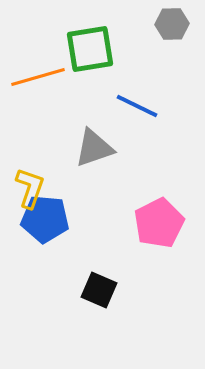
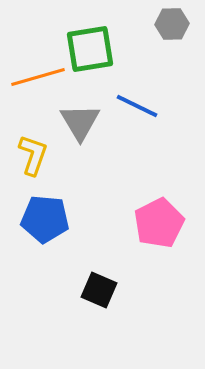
gray triangle: moved 14 px left, 26 px up; rotated 42 degrees counterclockwise
yellow L-shape: moved 3 px right, 33 px up
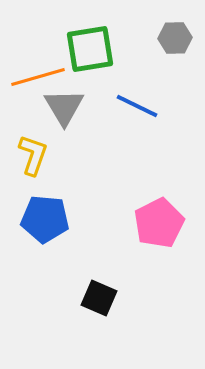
gray hexagon: moved 3 px right, 14 px down
gray triangle: moved 16 px left, 15 px up
black square: moved 8 px down
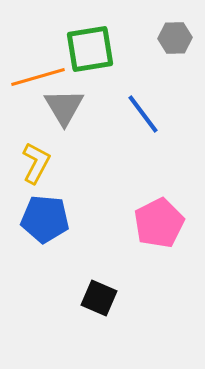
blue line: moved 6 px right, 8 px down; rotated 27 degrees clockwise
yellow L-shape: moved 3 px right, 8 px down; rotated 9 degrees clockwise
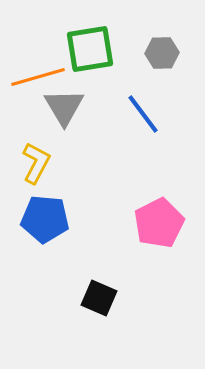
gray hexagon: moved 13 px left, 15 px down
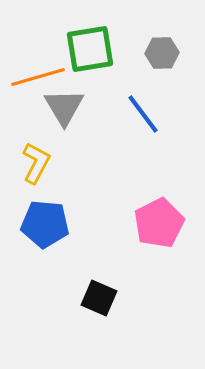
blue pentagon: moved 5 px down
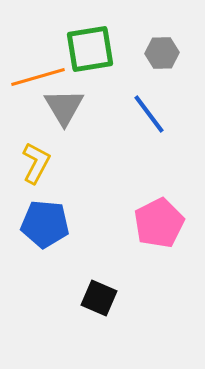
blue line: moved 6 px right
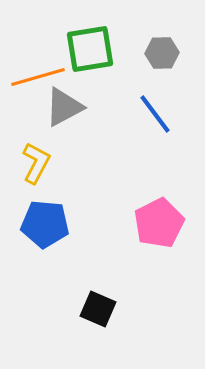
gray triangle: rotated 33 degrees clockwise
blue line: moved 6 px right
black square: moved 1 px left, 11 px down
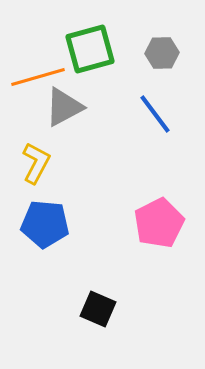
green square: rotated 6 degrees counterclockwise
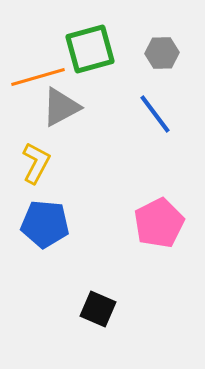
gray triangle: moved 3 px left
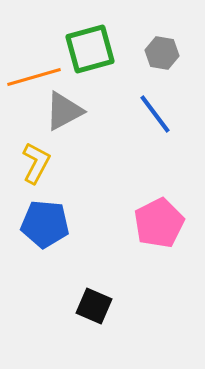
gray hexagon: rotated 12 degrees clockwise
orange line: moved 4 px left
gray triangle: moved 3 px right, 4 px down
black square: moved 4 px left, 3 px up
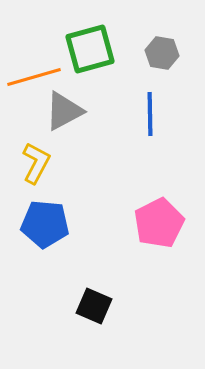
blue line: moved 5 px left; rotated 36 degrees clockwise
